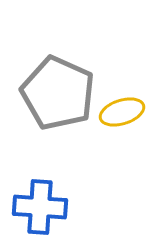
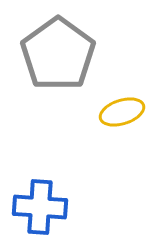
gray pentagon: moved 39 px up; rotated 12 degrees clockwise
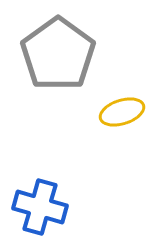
blue cross: rotated 12 degrees clockwise
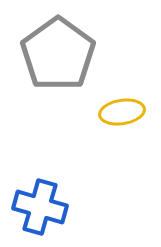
yellow ellipse: rotated 9 degrees clockwise
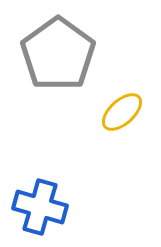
yellow ellipse: rotated 33 degrees counterclockwise
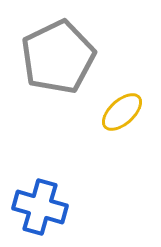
gray pentagon: moved 3 px down; rotated 10 degrees clockwise
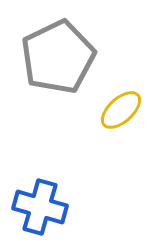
yellow ellipse: moved 1 px left, 2 px up
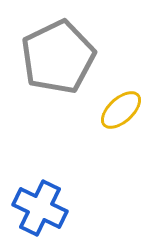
blue cross: moved 1 px down; rotated 10 degrees clockwise
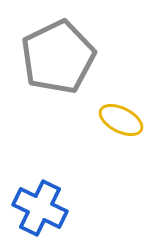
yellow ellipse: moved 10 px down; rotated 69 degrees clockwise
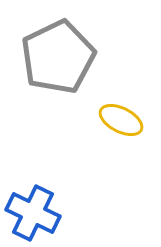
blue cross: moved 7 px left, 5 px down
